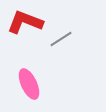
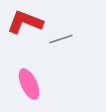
gray line: rotated 15 degrees clockwise
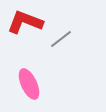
gray line: rotated 20 degrees counterclockwise
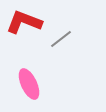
red L-shape: moved 1 px left
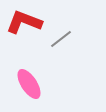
pink ellipse: rotated 8 degrees counterclockwise
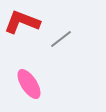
red L-shape: moved 2 px left
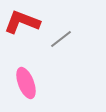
pink ellipse: moved 3 px left, 1 px up; rotated 12 degrees clockwise
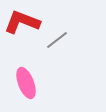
gray line: moved 4 px left, 1 px down
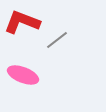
pink ellipse: moved 3 px left, 8 px up; rotated 48 degrees counterclockwise
